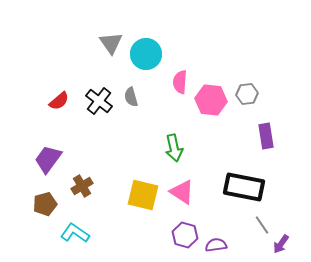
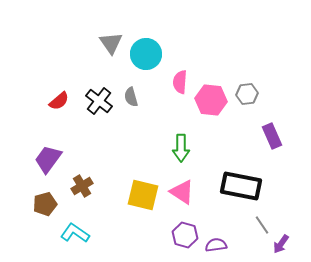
purple rectangle: moved 6 px right; rotated 15 degrees counterclockwise
green arrow: moved 7 px right; rotated 12 degrees clockwise
black rectangle: moved 3 px left, 1 px up
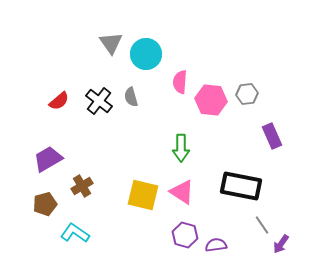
purple trapezoid: rotated 24 degrees clockwise
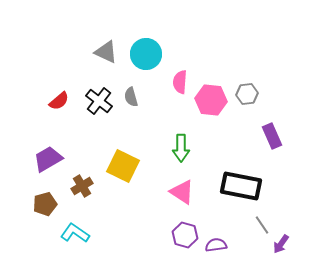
gray triangle: moved 5 px left, 9 px down; rotated 30 degrees counterclockwise
yellow square: moved 20 px left, 29 px up; rotated 12 degrees clockwise
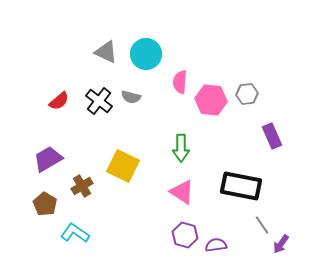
gray semicircle: rotated 60 degrees counterclockwise
brown pentagon: rotated 25 degrees counterclockwise
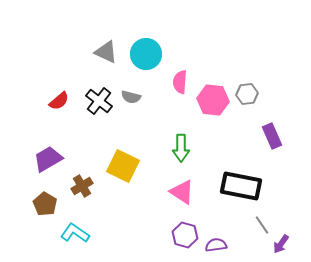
pink hexagon: moved 2 px right
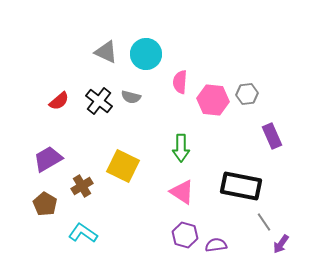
gray line: moved 2 px right, 3 px up
cyan L-shape: moved 8 px right
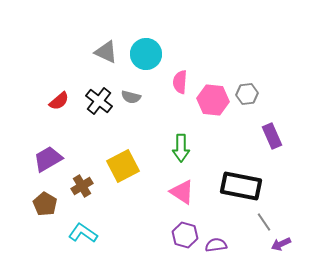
yellow square: rotated 36 degrees clockwise
purple arrow: rotated 30 degrees clockwise
